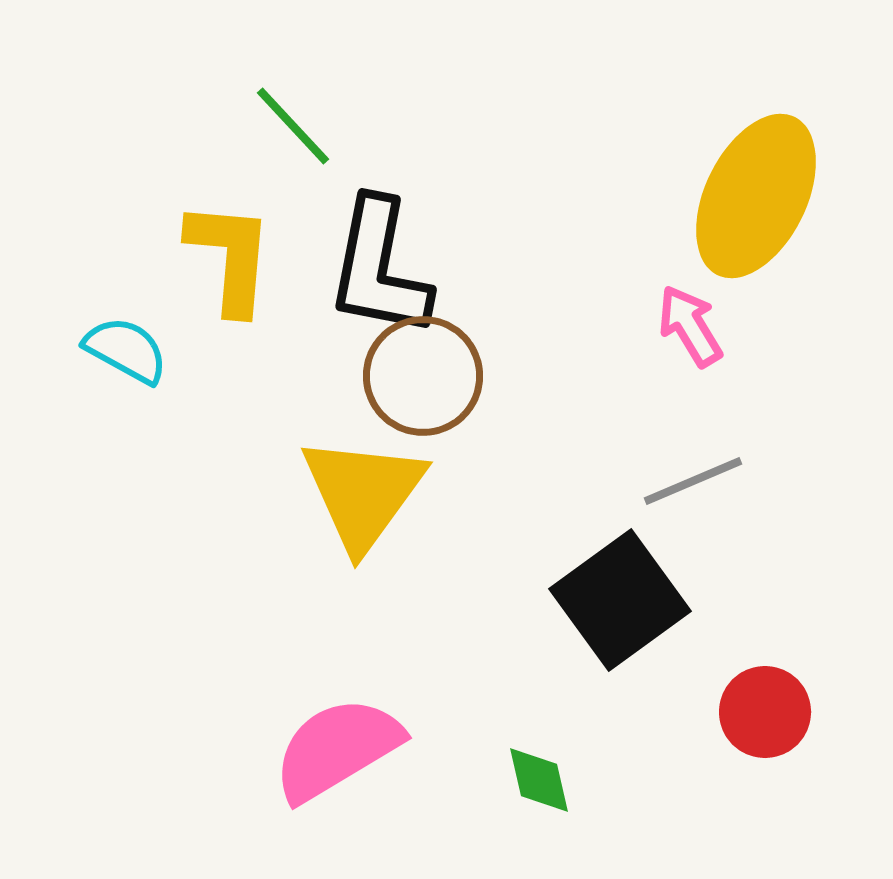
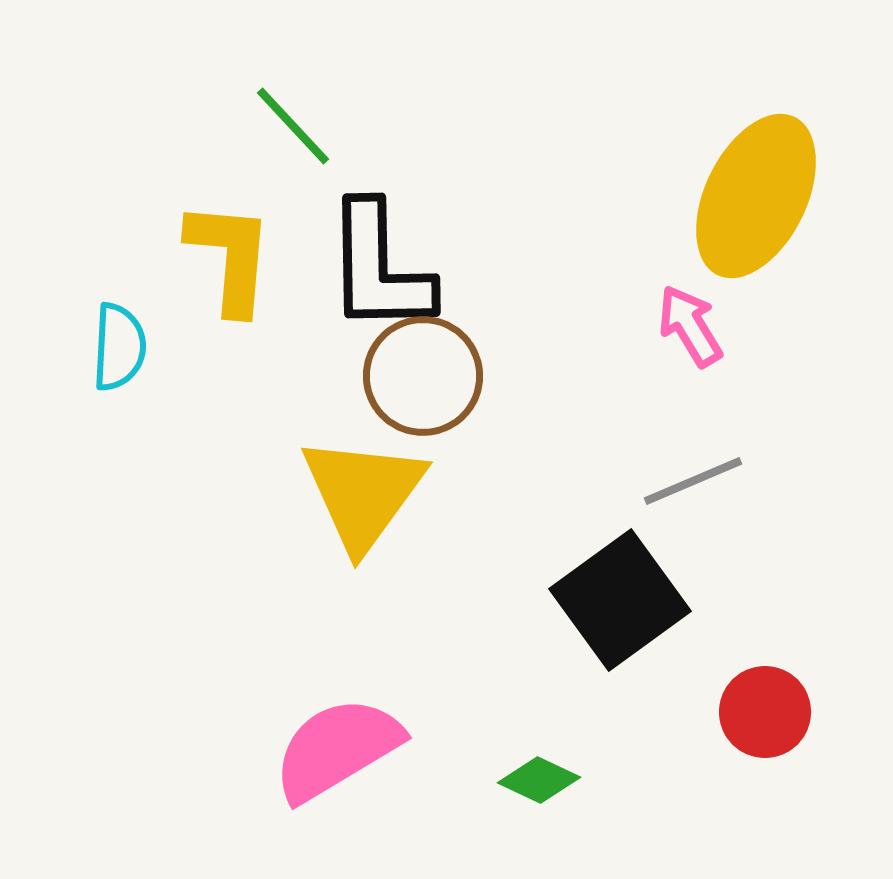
black L-shape: rotated 12 degrees counterclockwise
cyan semicircle: moved 7 px left, 3 px up; rotated 64 degrees clockwise
green diamond: rotated 52 degrees counterclockwise
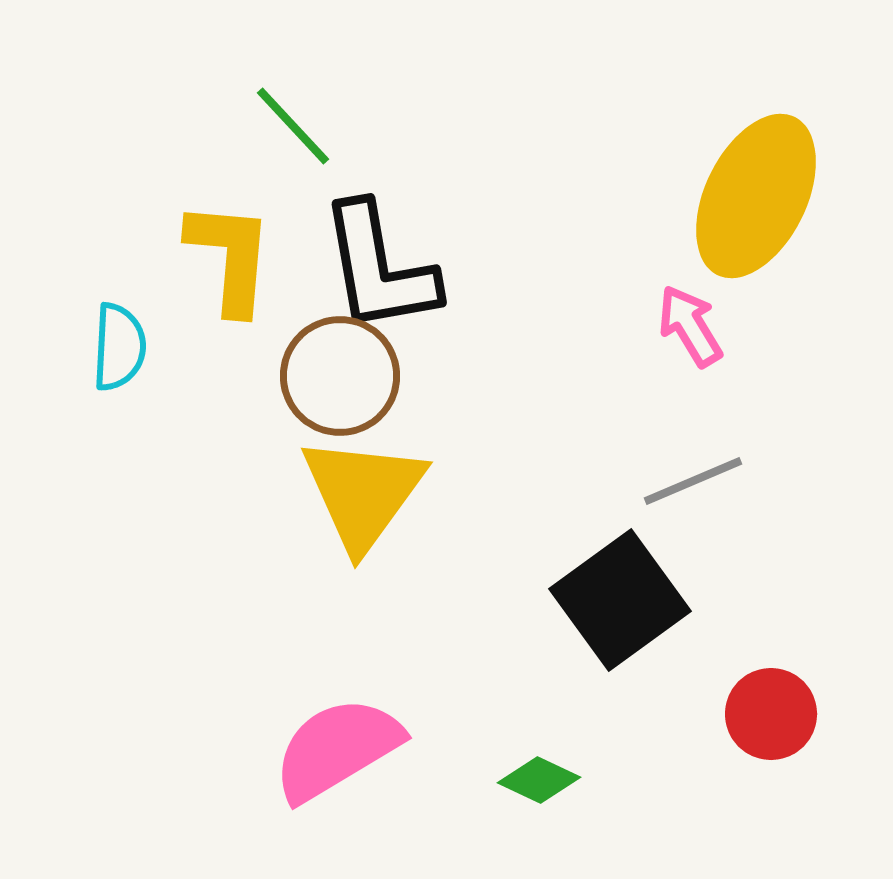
black L-shape: rotated 9 degrees counterclockwise
brown circle: moved 83 px left
red circle: moved 6 px right, 2 px down
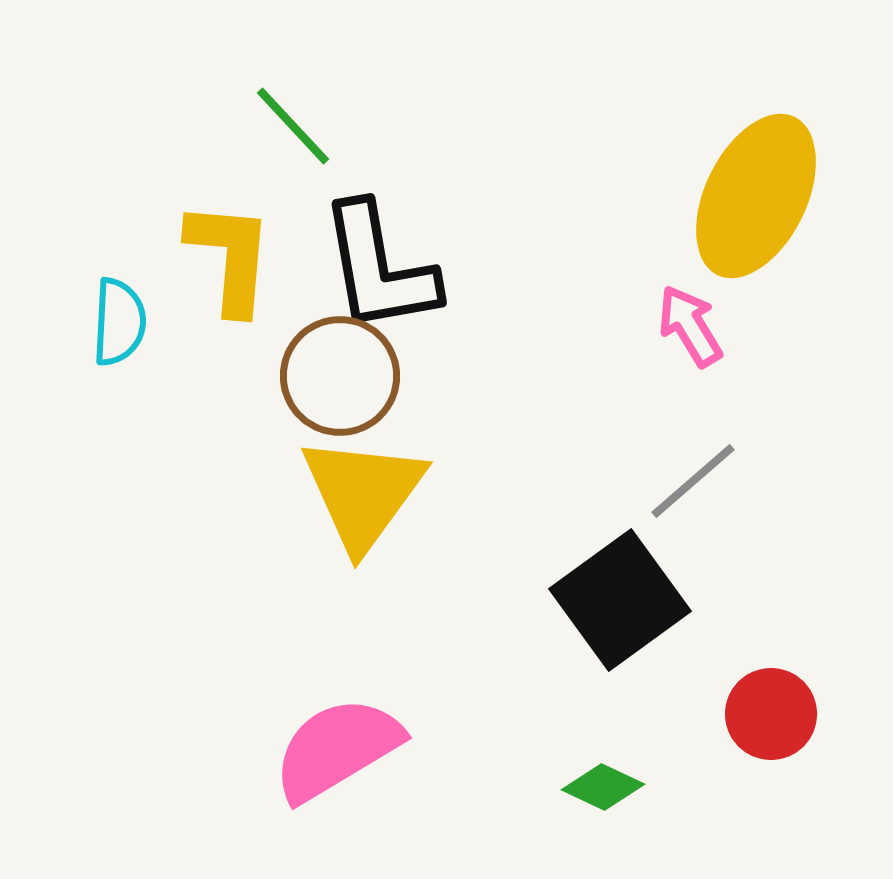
cyan semicircle: moved 25 px up
gray line: rotated 18 degrees counterclockwise
green diamond: moved 64 px right, 7 px down
